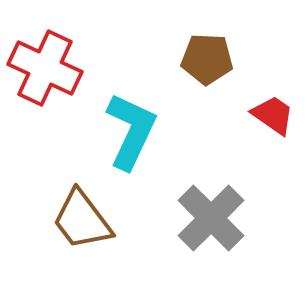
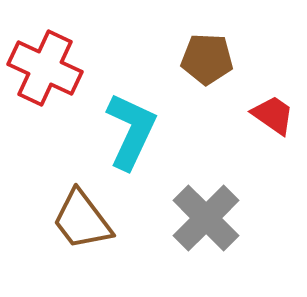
gray cross: moved 5 px left
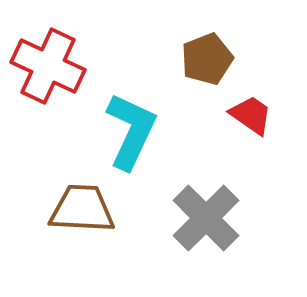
brown pentagon: rotated 24 degrees counterclockwise
red cross: moved 3 px right, 2 px up
red trapezoid: moved 22 px left
brown trapezoid: moved 11 px up; rotated 130 degrees clockwise
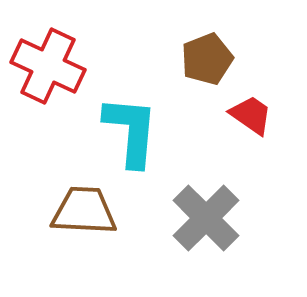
cyan L-shape: rotated 20 degrees counterclockwise
brown trapezoid: moved 2 px right, 2 px down
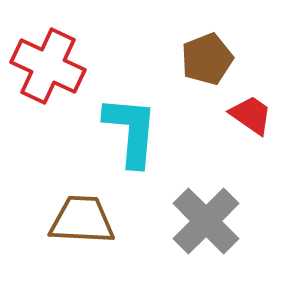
brown trapezoid: moved 2 px left, 9 px down
gray cross: moved 3 px down
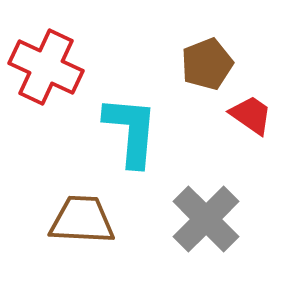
brown pentagon: moved 5 px down
red cross: moved 2 px left, 1 px down
gray cross: moved 2 px up
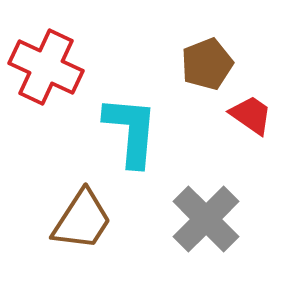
brown trapezoid: rotated 120 degrees clockwise
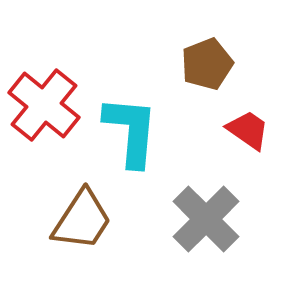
red cross: moved 2 px left, 38 px down; rotated 14 degrees clockwise
red trapezoid: moved 3 px left, 15 px down
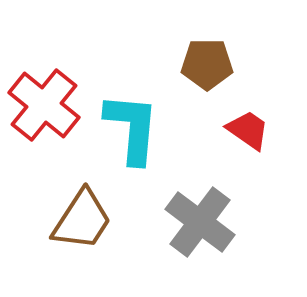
brown pentagon: rotated 21 degrees clockwise
cyan L-shape: moved 1 px right, 3 px up
gray cross: moved 6 px left, 3 px down; rotated 8 degrees counterclockwise
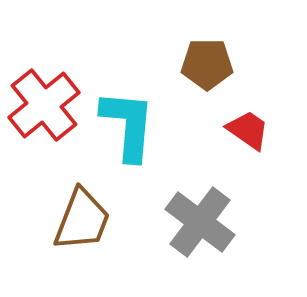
red cross: rotated 12 degrees clockwise
cyan L-shape: moved 4 px left, 3 px up
brown trapezoid: rotated 12 degrees counterclockwise
